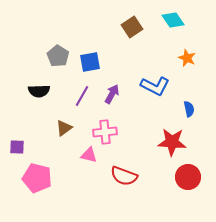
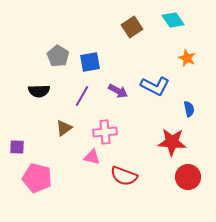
purple arrow: moved 6 px right, 3 px up; rotated 90 degrees clockwise
pink triangle: moved 3 px right, 2 px down
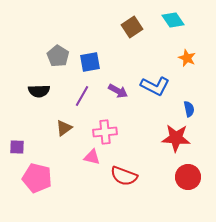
red star: moved 4 px right, 4 px up
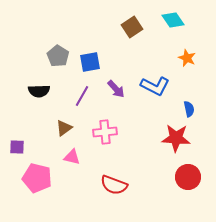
purple arrow: moved 2 px left, 2 px up; rotated 18 degrees clockwise
pink triangle: moved 20 px left
red semicircle: moved 10 px left, 9 px down
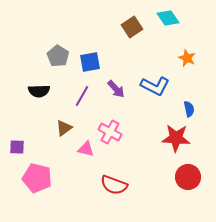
cyan diamond: moved 5 px left, 2 px up
pink cross: moved 5 px right; rotated 35 degrees clockwise
pink triangle: moved 14 px right, 8 px up
